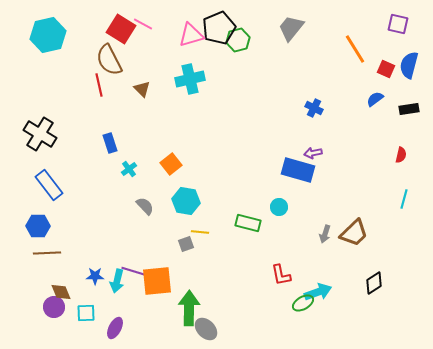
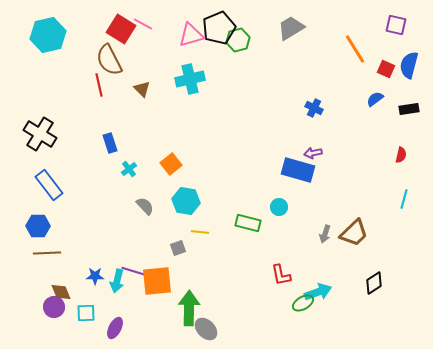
purple square at (398, 24): moved 2 px left, 1 px down
gray trapezoid at (291, 28): rotated 20 degrees clockwise
gray square at (186, 244): moved 8 px left, 4 px down
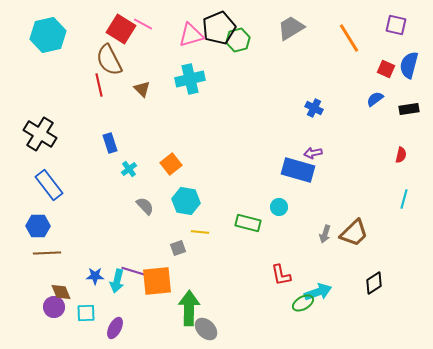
orange line at (355, 49): moved 6 px left, 11 px up
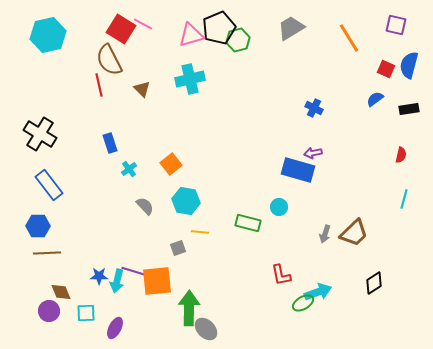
blue star at (95, 276): moved 4 px right
purple circle at (54, 307): moved 5 px left, 4 px down
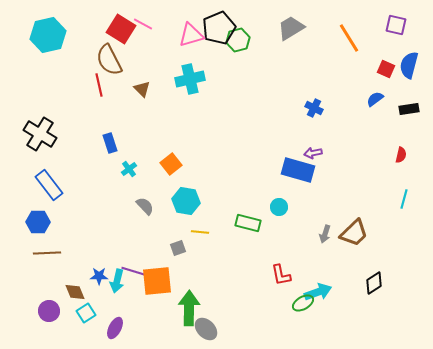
blue hexagon at (38, 226): moved 4 px up
brown diamond at (61, 292): moved 14 px right
cyan square at (86, 313): rotated 30 degrees counterclockwise
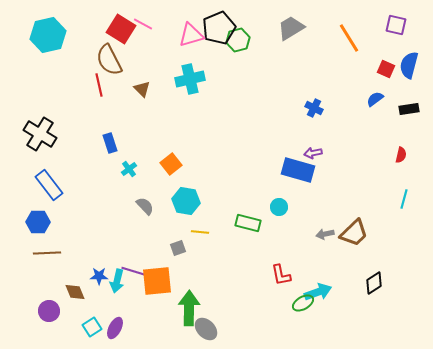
gray arrow at (325, 234): rotated 60 degrees clockwise
cyan square at (86, 313): moved 6 px right, 14 px down
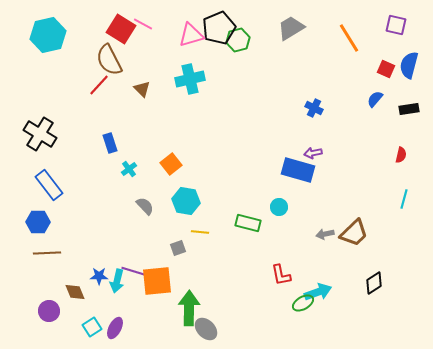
red line at (99, 85): rotated 55 degrees clockwise
blue semicircle at (375, 99): rotated 12 degrees counterclockwise
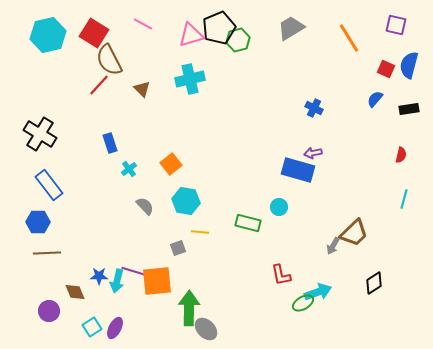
red square at (121, 29): moved 27 px left, 4 px down
gray arrow at (325, 234): moved 8 px right, 12 px down; rotated 48 degrees counterclockwise
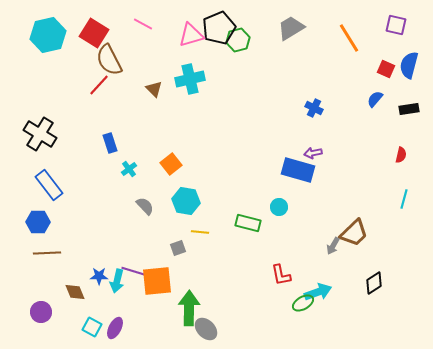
brown triangle at (142, 89): moved 12 px right
purple circle at (49, 311): moved 8 px left, 1 px down
cyan square at (92, 327): rotated 30 degrees counterclockwise
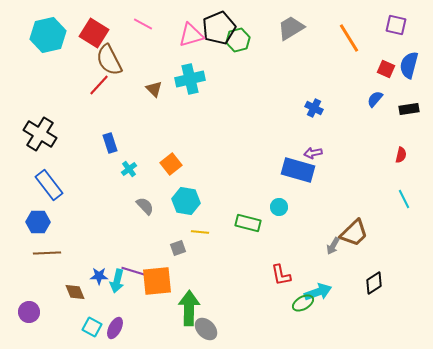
cyan line at (404, 199): rotated 42 degrees counterclockwise
purple circle at (41, 312): moved 12 px left
